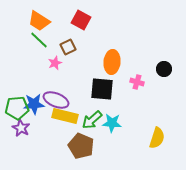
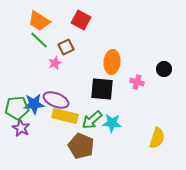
brown square: moved 2 px left
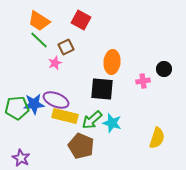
pink cross: moved 6 px right, 1 px up; rotated 24 degrees counterclockwise
cyan star: rotated 12 degrees clockwise
purple star: moved 30 px down
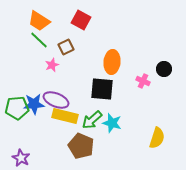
pink star: moved 3 px left, 2 px down
pink cross: rotated 32 degrees clockwise
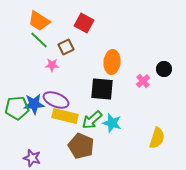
red square: moved 3 px right, 3 px down
pink star: rotated 24 degrees clockwise
pink cross: rotated 24 degrees clockwise
purple star: moved 11 px right; rotated 12 degrees counterclockwise
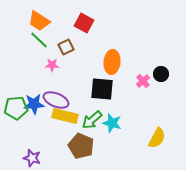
black circle: moved 3 px left, 5 px down
green pentagon: moved 1 px left
yellow semicircle: rotated 10 degrees clockwise
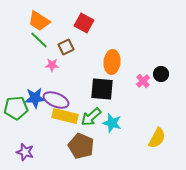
blue star: moved 1 px right, 6 px up
green arrow: moved 1 px left, 3 px up
purple star: moved 7 px left, 6 px up
